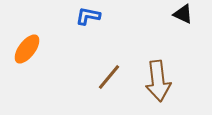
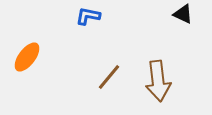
orange ellipse: moved 8 px down
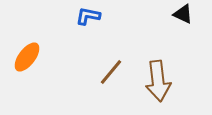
brown line: moved 2 px right, 5 px up
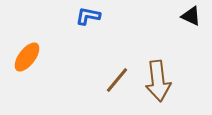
black triangle: moved 8 px right, 2 px down
brown line: moved 6 px right, 8 px down
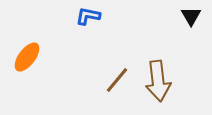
black triangle: rotated 35 degrees clockwise
